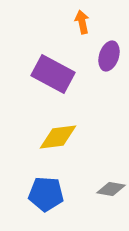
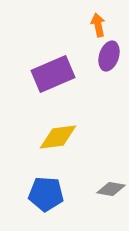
orange arrow: moved 16 px right, 3 px down
purple rectangle: rotated 51 degrees counterclockwise
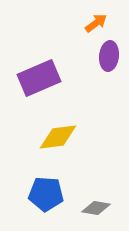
orange arrow: moved 2 px left, 2 px up; rotated 65 degrees clockwise
purple ellipse: rotated 12 degrees counterclockwise
purple rectangle: moved 14 px left, 4 px down
gray diamond: moved 15 px left, 19 px down
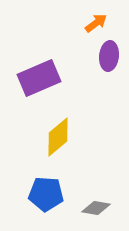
yellow diamond: rotated 33 degrees counterclockwise
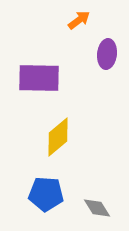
orange arrow: moved 17 px left, 3 px up
purple ellipse: moved 2 px left, 2 px up
purple rectangle: rotated 24 degrees clockwise
gray diamond: moved 1 px right; rotated 48 degrees clockwise
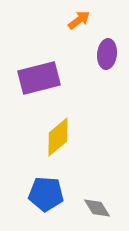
purple rectangle: rotated 15 degrees counterclockwise
